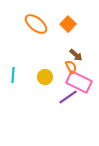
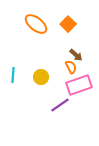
yellow circle: moved 4 px left
pink rectangle: moved 3 px down; rotated 45 degrees counterclockwise
purple line: moved 8 px left, 8 px down
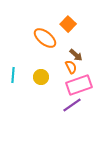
orange ellipse: moved 9 px right, 14 px down
purple line: moved 12 px right
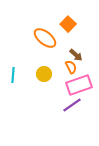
yellow circle: moved 3 px right, 3 px up
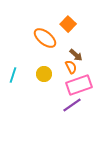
cyan line: rotated 14 degrees clockwise
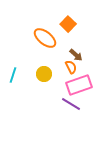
purple line: moved 1 px left, 1 px up; rotated 66 degrees clockwise
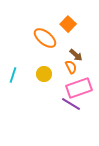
pink rectangle: moved 3 px down
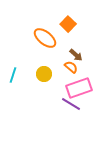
orange semicircle: rotated 24 degrees counterclockwise
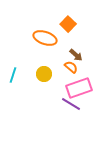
orange ellipse: rotated 20 degrees counterclockwise
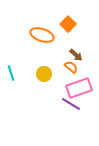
orange ellipse: moved 3 px left, 3 px up
cyan line: moved 2 px left, 2 px up; rotated 35 degrees counterclockwise
